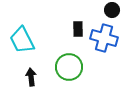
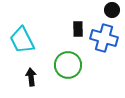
green circle: moved 1 px left, 2 px up
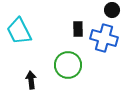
cyan trapezoid: moved 3 px left, 9 px up
black arrow: moved 3 px down
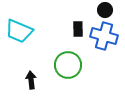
black circle: moved 7 px left
cyan trapezoid: rotated 40 degrees counterclockwise
blue cross: moved 2 px up
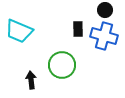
green circle: moved 6 px left
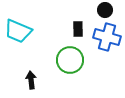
cyan trapezoid: moved 1 px left
blue cross: moved 3 px right, 1 px down
green circle: moved 8 px right, 5 px up
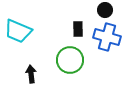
black arrow: moved 6 px up
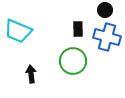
green circle: moved 3 px right, 1 px down
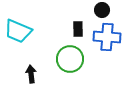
black circle: moved 3 px left
blue cross: rotated 12 degrees counterclockwise
green circle: moved 3 px left, 2 px up
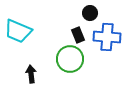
black circle: moved 12 px left, 3 px down
black rectangle: moved 6 px down; rotated 21 degrees counterclockwise
